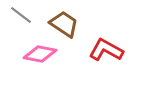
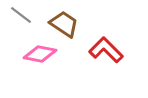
red L-shape: rotated 16 degrees clockwise
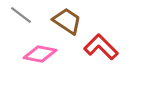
brown trapezoid: moved 3 px right, 3 px up
red L-shape: moved 5 px left, 3 px up
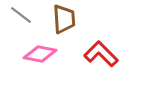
brown trapezoid: moved 3 px left, 2 px up; rotated 52 degrees clockwise
red L-shape: moved 7 px down
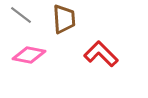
pink diamond: moved 11 px left, 1 px down
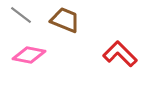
brown trapezoid: moved 1 px right, 1 px down; rotated 64 degrees counterclockwise
red L-shape: moved 19 px right
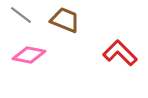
red L-shape: moved 1 px up
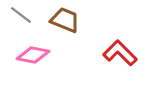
pink diamond: moved 4 px right
